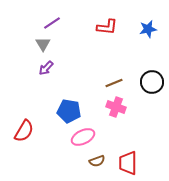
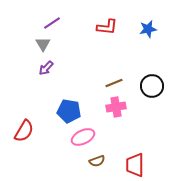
black circle: moved 4 px down
pink cross: rotated 30 degrees counterclockwise
red trapezoid: moved 7 px right, 2 px down
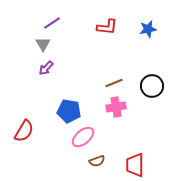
pink ellipse: rotated 15 degrees counterclockwise
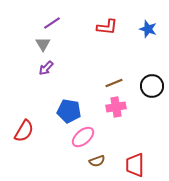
blue star: rotated 30 degrees clockwise
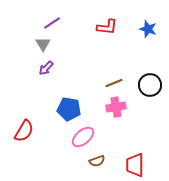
black circle: moved 2 px left, 1 px up
blue pentagon: moved 2 px up
